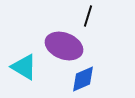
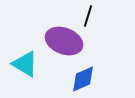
purple ellipse: moved 5 px up
cyan triangle: moved 1 px right, 3 px up
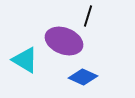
cyan triangle: moved 4 px up
blue diamond: moved 2 px up; rotated 48 degrees clockwise
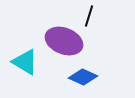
black line: moved 1 px right
cyan triangle: moved 2 px down
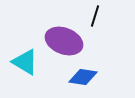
black line: moved 6 px right
blue diamond: rotated 16 degrees counterclockwise
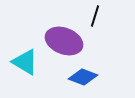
blue diamond: rotated 12 degrees clockwise
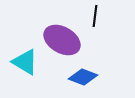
black line: rotated 10 degrees counterclockwise
purple ellipse: moved 2 px left, 1 px up; rotated 9 degrees clockwise
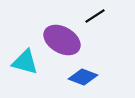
black line: rotated 50 degrees clockwise
cyan triangle: rotated 16 degrees counterclockwise
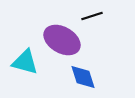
black line: moved 3 px left; rotated 15 degrees clockwise
blue diamond: rotated 52 degrees clockwise
